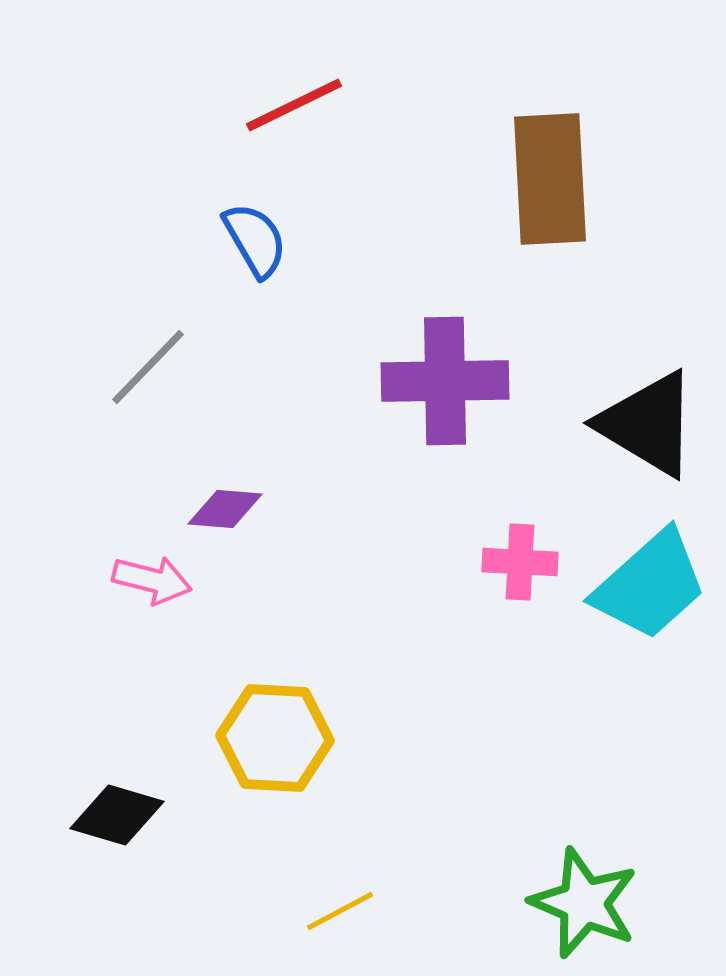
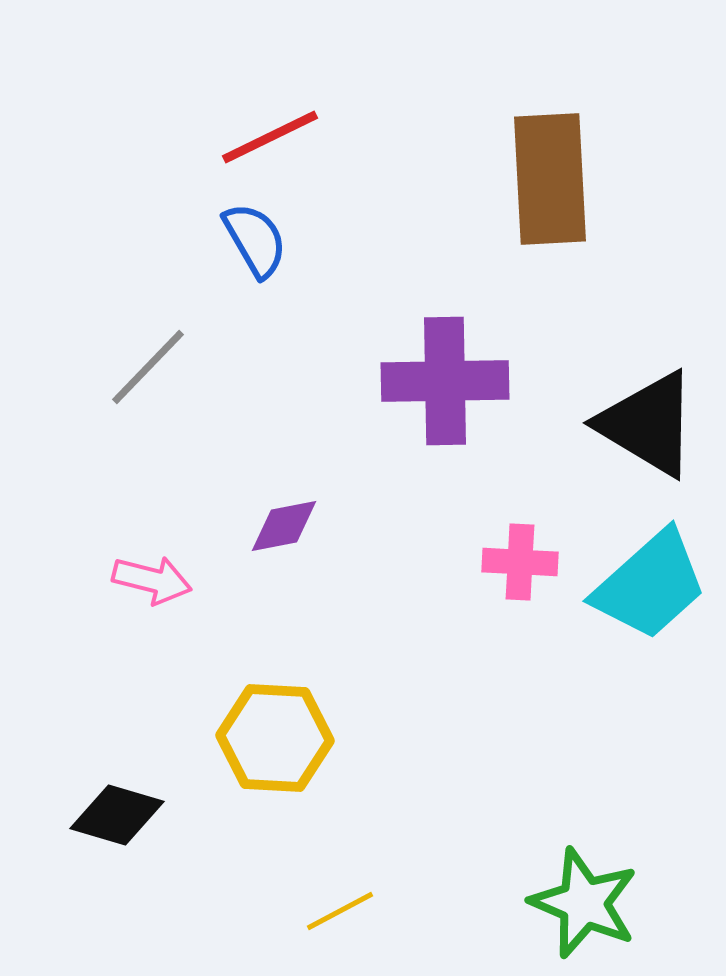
red line: moved 24 px left, 32 px down
purple diamond: moved 59 px right, 17 px down; rotated 16 degrees counterclockwise
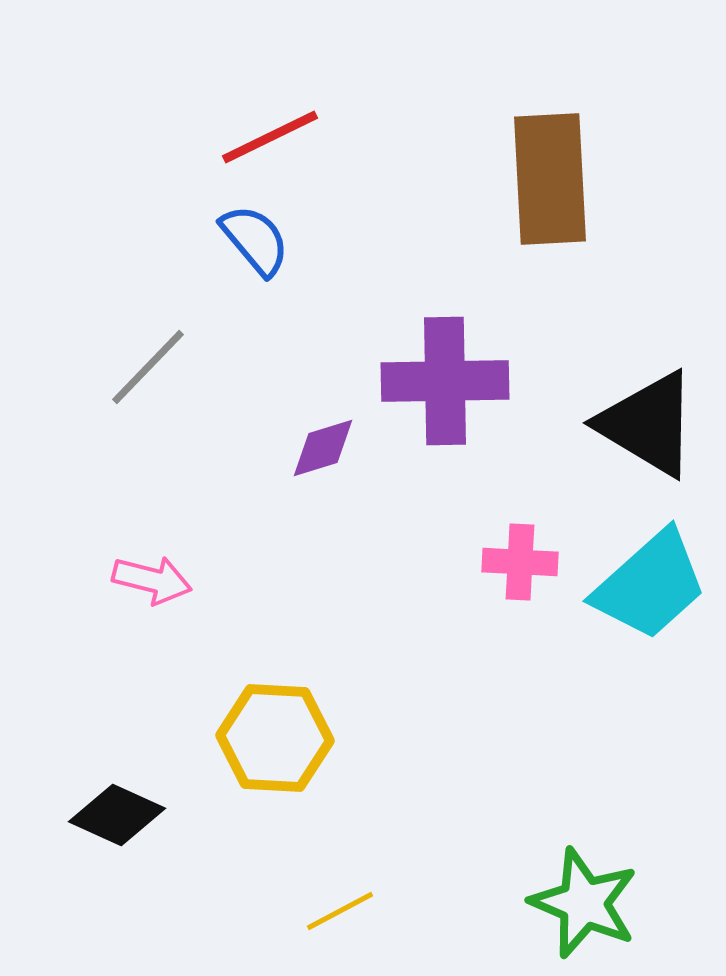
blue semicircle: rotated 10 degrees counterclockwise
purple diamond: moved 39 px right, 78 px up; rotated 6 degrees counterclockwise
black diamond: rotated 8 degrees clockwise
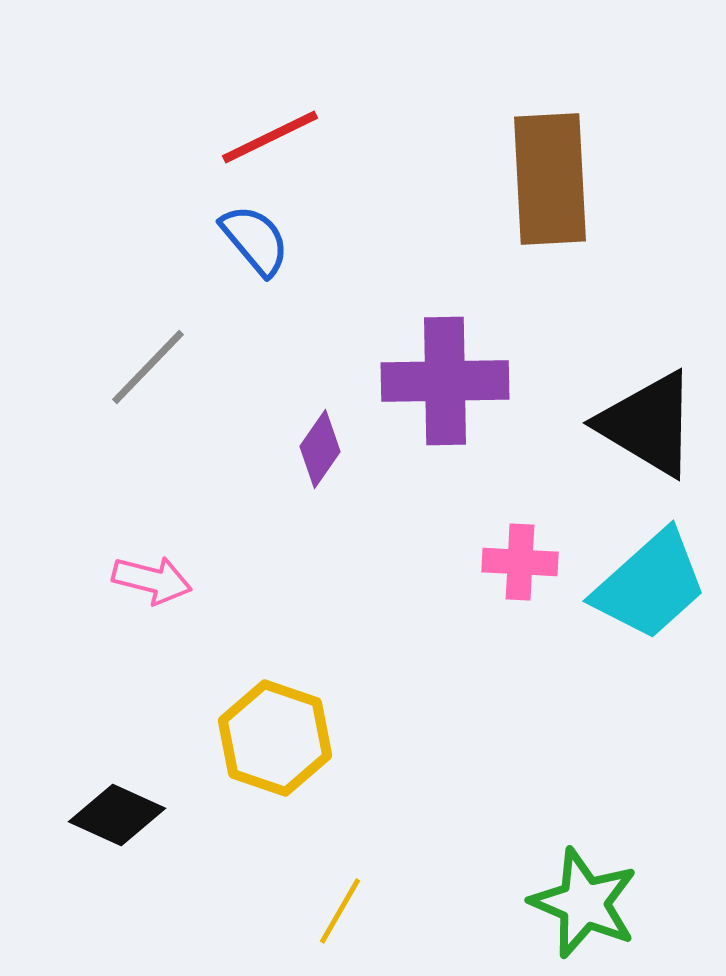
purple diamond: moved 3 px left, 1 px down; rotated 38 degrees counterclockwise
yellow hexagon: rotated 16 degrees clockwise
yellow line: rotated 32 degrees counterclockwise
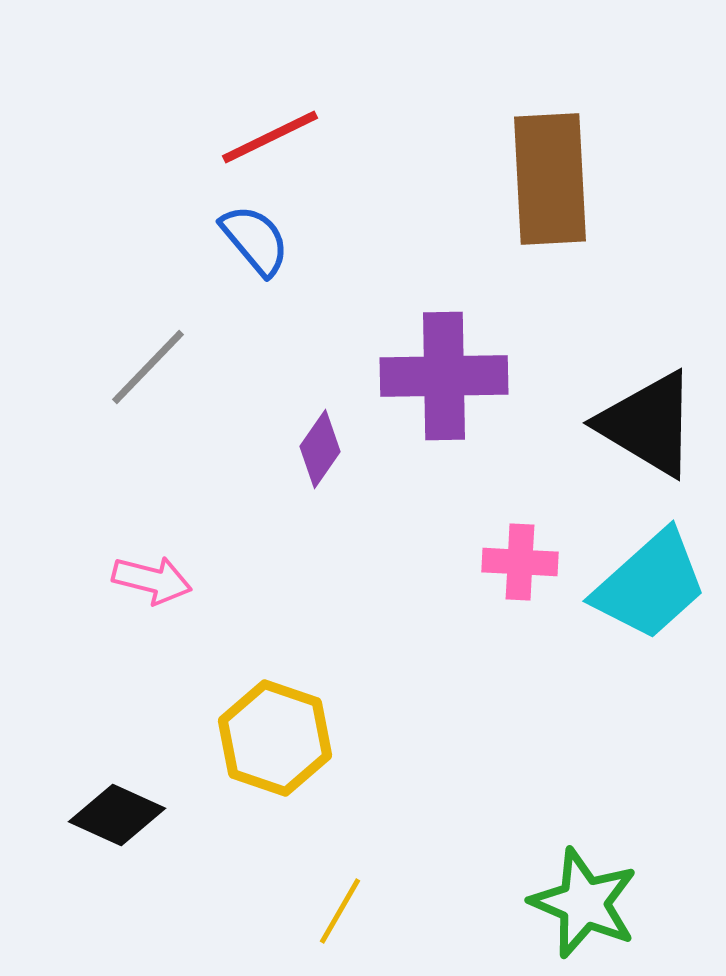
purple cross: moved 1 px left, 5 px up
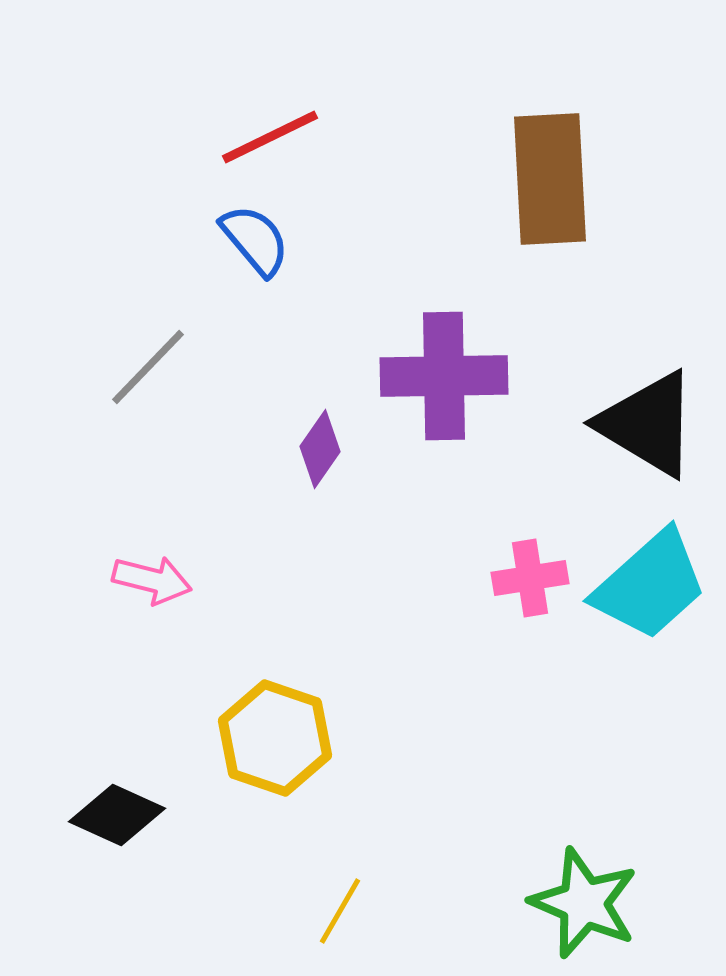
pink cross: moved 10 px right, 16 px down; rotated 12 degrees counterclockwise
